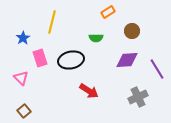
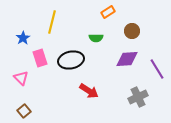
purple diamond: moved 1 px up
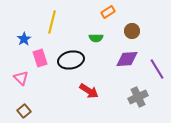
blue star: moved 1 px right, 1 px down
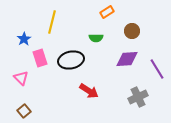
orange rectangle: moved 1 px left
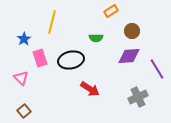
orange rectangle: moved 4 px right, 1 px up
purple diamond: moved 2 px right, 3 px up
red arrow: moved 1 px right, 2 px up
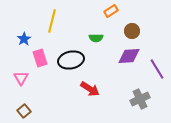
yellow line: moved 1 px up
pink triangle: rotated 14 degrees clockwise
gray cross: moved 2 px right, 2 px down
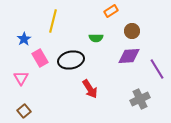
yellow line: moved 1 px right
pink rectangle: rotated 12 degrees counterclockwise
red arrow: rotated 24 degrees clockwise
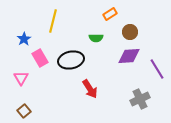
orange rectangle: moved 1 px left, 3 px down
brown circle: moved 2 px left, 1 px down
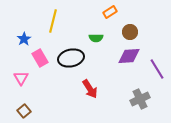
orange rectangle: moved 2 px up
black ellipse: moved 2 px up
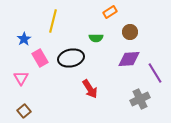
purple diamond: moved 3 px down
purple line: moved 2 px left, 4 px down
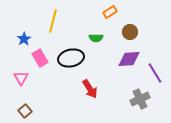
brown square: moved 1 px right
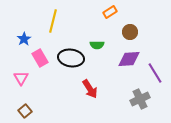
green semicircle: moved 1 px right, 7 px down
black ellipse: rotated 20 degrees clockwise
